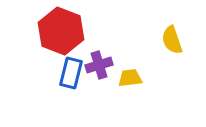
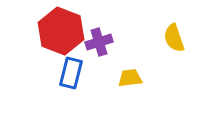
yellow semicircle: moved 2 px right, 2 px up
purple cross: moved 23 px up
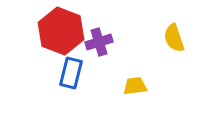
yellow trapezoid: moved 5 px right, 8 px down
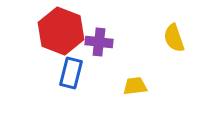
purple cross: rotated 24 degrees clockwise
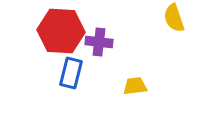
red hexagon: rotated 18 degrees counterclockwise
yellow semicircle: moved 20 px up
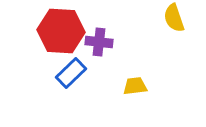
blue rectangle: rotated 32 degrees clockwise
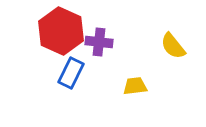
yellow semicircle: moved 1 px left, 28 px down; rotated 20 degrees counterclockwise
red hexagon: rotated 21 degrees clockwise
blue rectangle: rotated 20 degrees counterclockwise
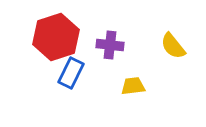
red hexagon: moved 5 px left, 6 px down; rotated 18 degrees clockwise
purple cross: moved 11 px right, 3 px down
yellow trapezoid: moved 2 px left
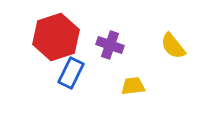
purple cross: rotated 12 degrees clockwise
